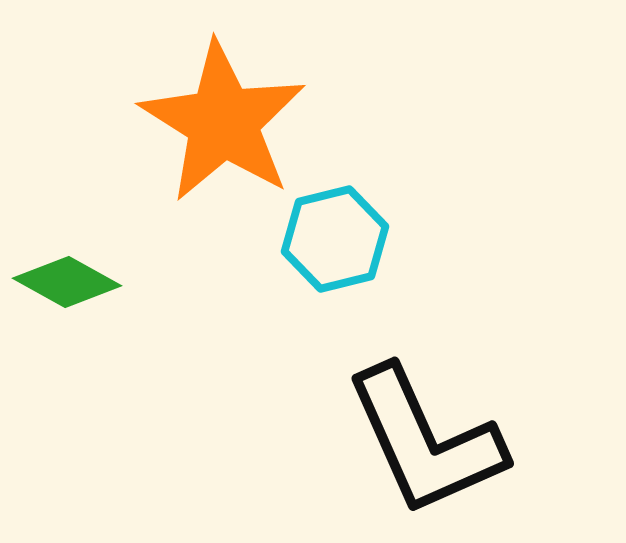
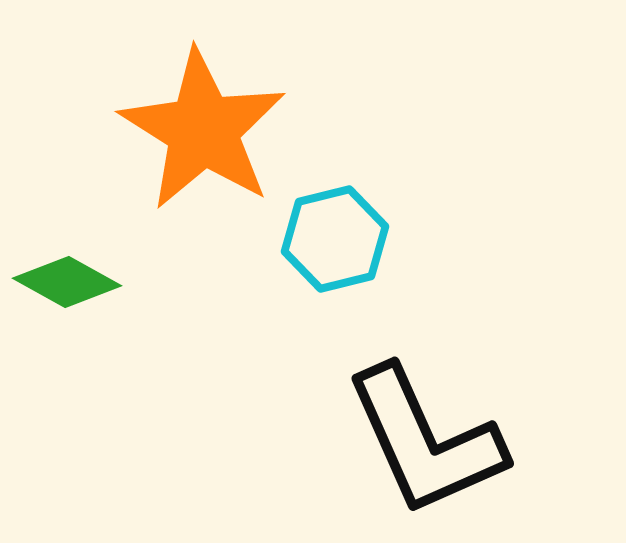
orange star: moved 20 px left, 8 px down
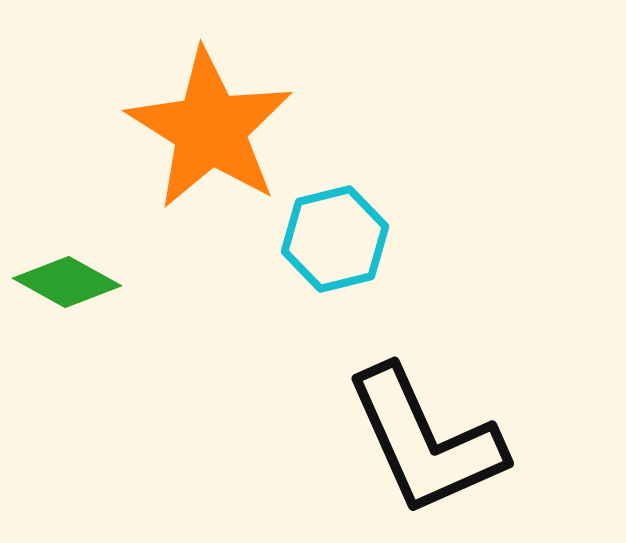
orange star: moved 7 px right, 1 px up
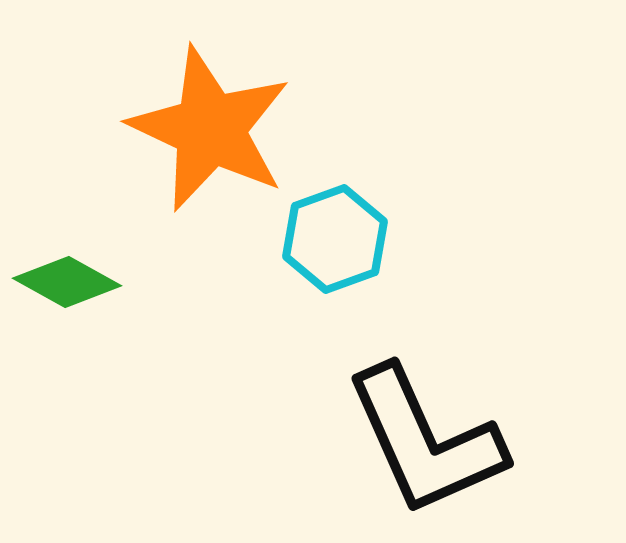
orange star: rotated 7 degrees counterclockwise
cyan hexagon: rotated 6 degrees counterclockwise
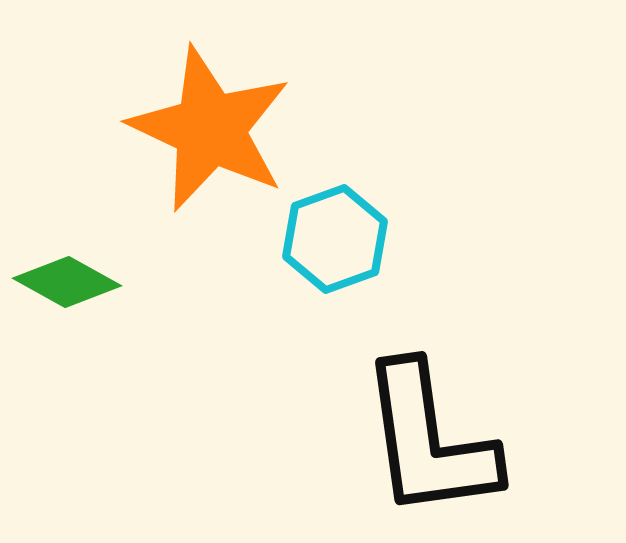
black L-shape: moved 4 px right; rotated 16 degrees clockwise
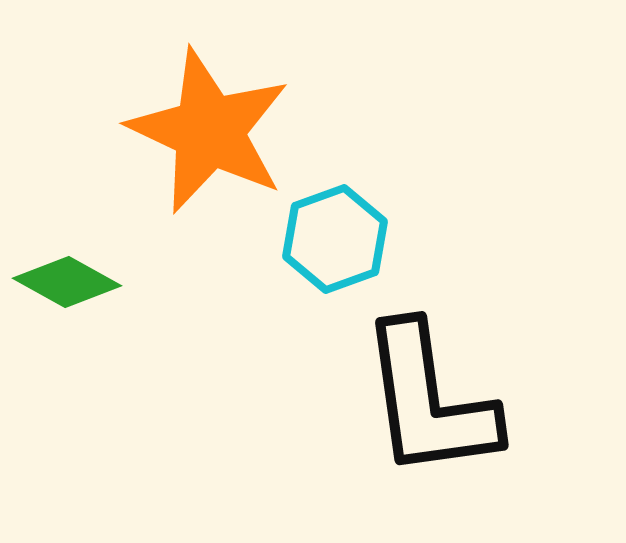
orange star: moved 1 px left, 2 px down
black L-shape: moved 40 px up
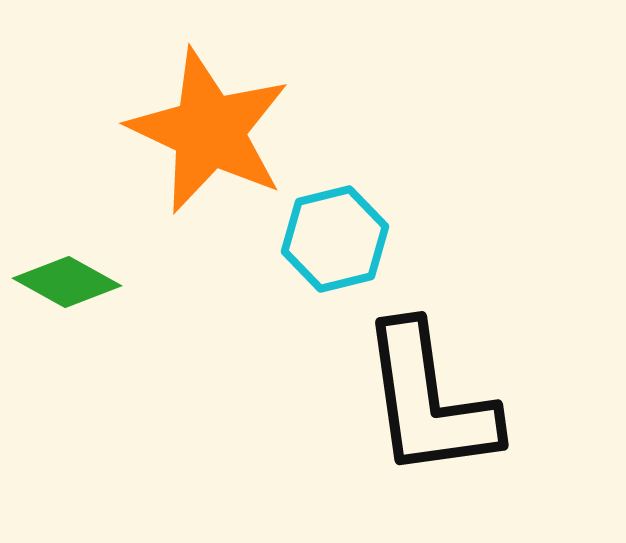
cyan hexagon: rotated 6 degrees clockwise
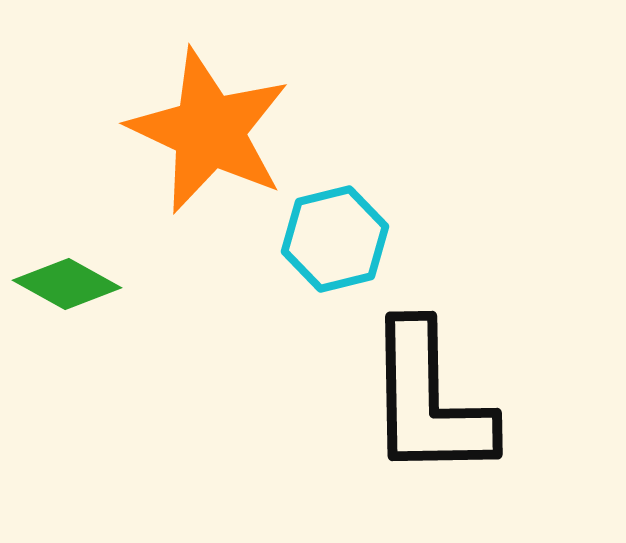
green diamond: moved 2 px down
black L-shape: rotated 7 degrees clockwise
